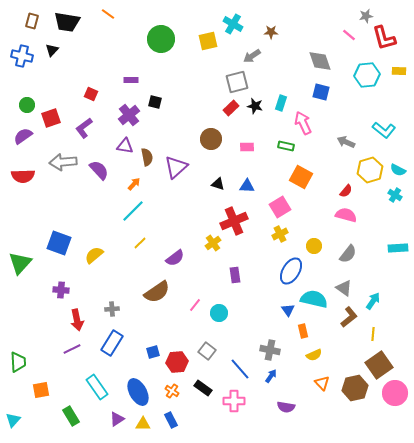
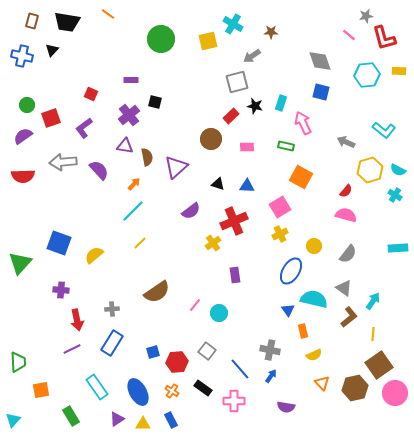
red rectangle at (231, 108): moved 8 px down
purple semicircle at (175, 258): moved 16 px right, 47 px up
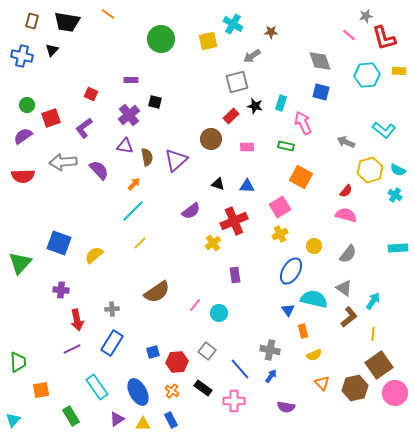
purple triangle at (176, 167): moved 7 px up
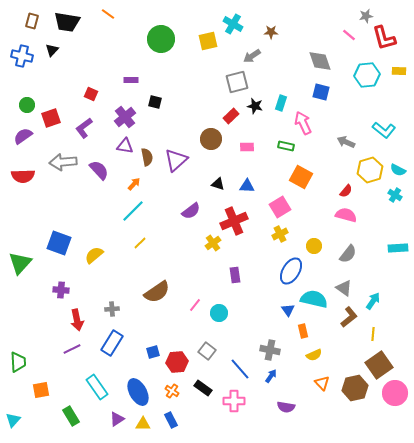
purple cross at (129, 115): moved 4 px left, 2 px down
